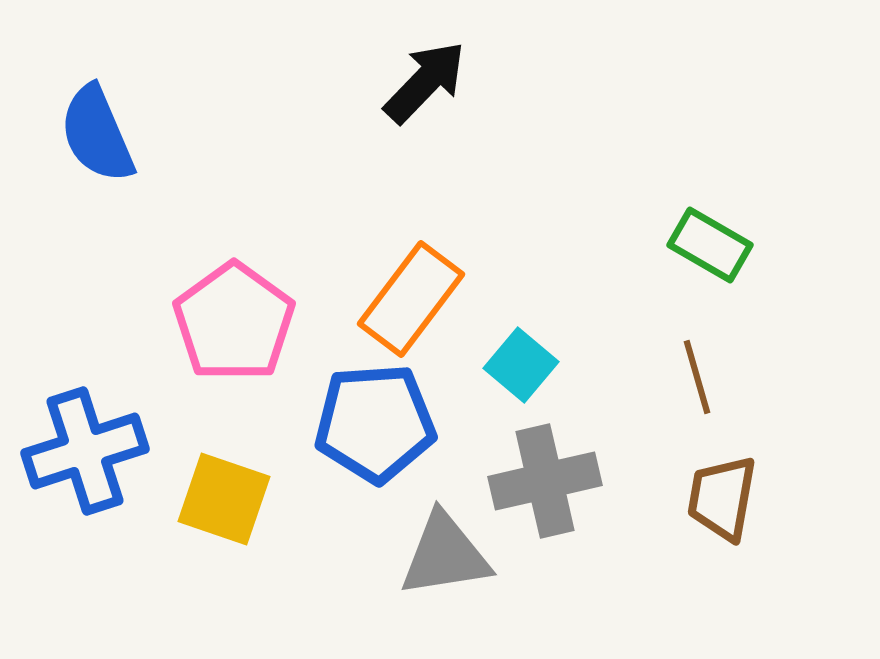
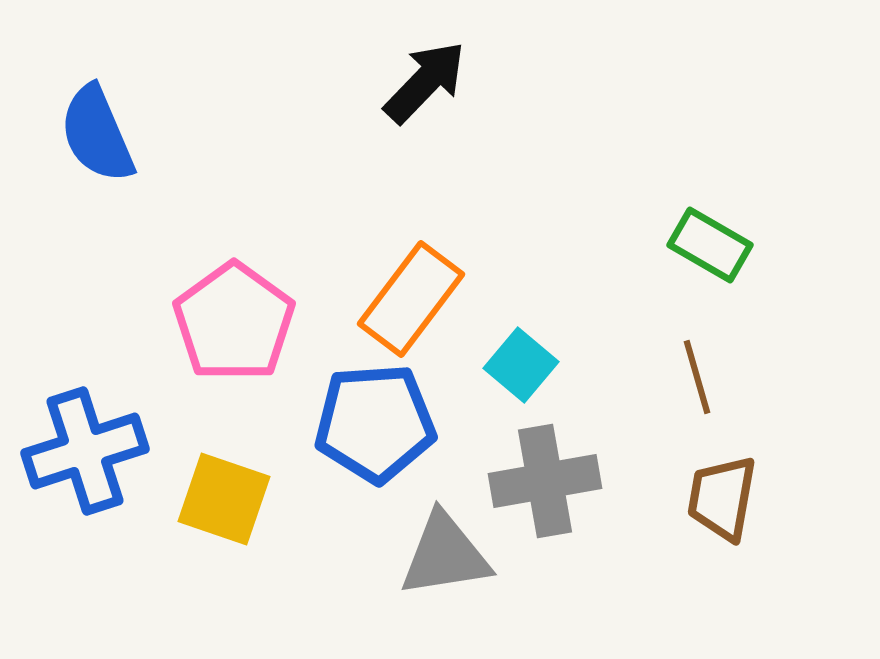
gray cross: rotated 3 degrees clockwise
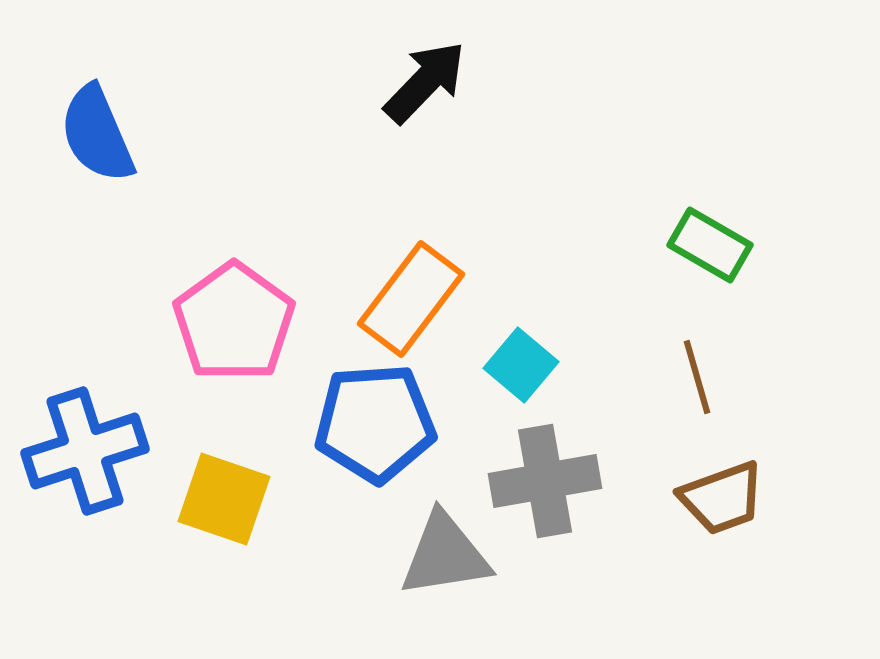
brown trapezoid: rotated 120 degrees counterclockwise
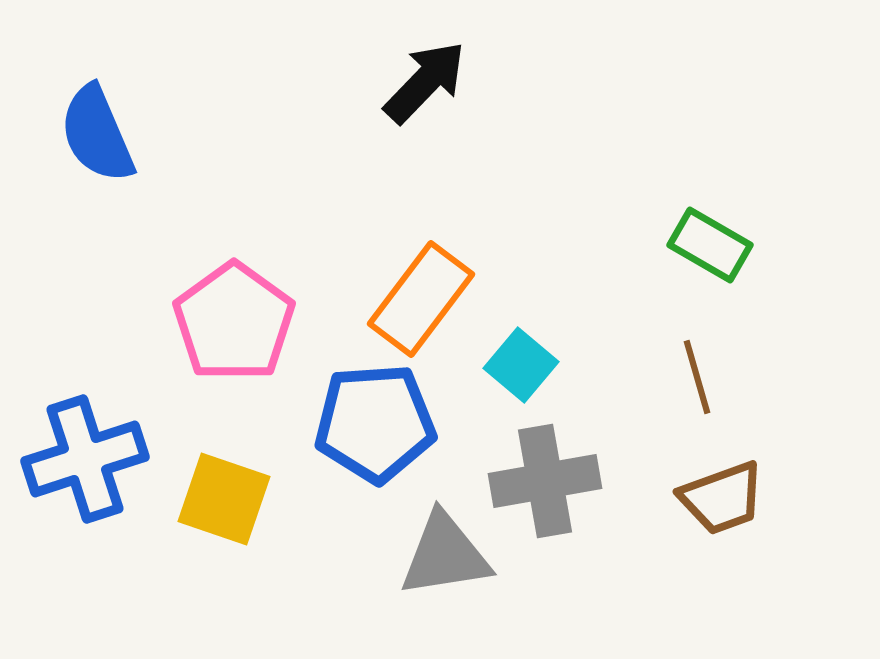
orange rectangle: moved 10 px right
blue cross: moved 8 px down
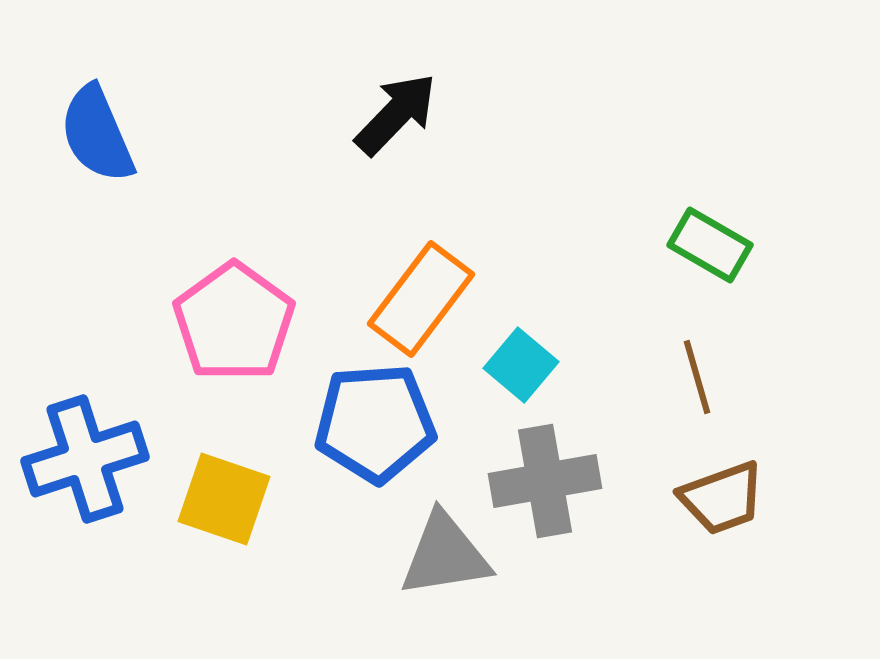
black arrow: moved 29 px left, 32 px down
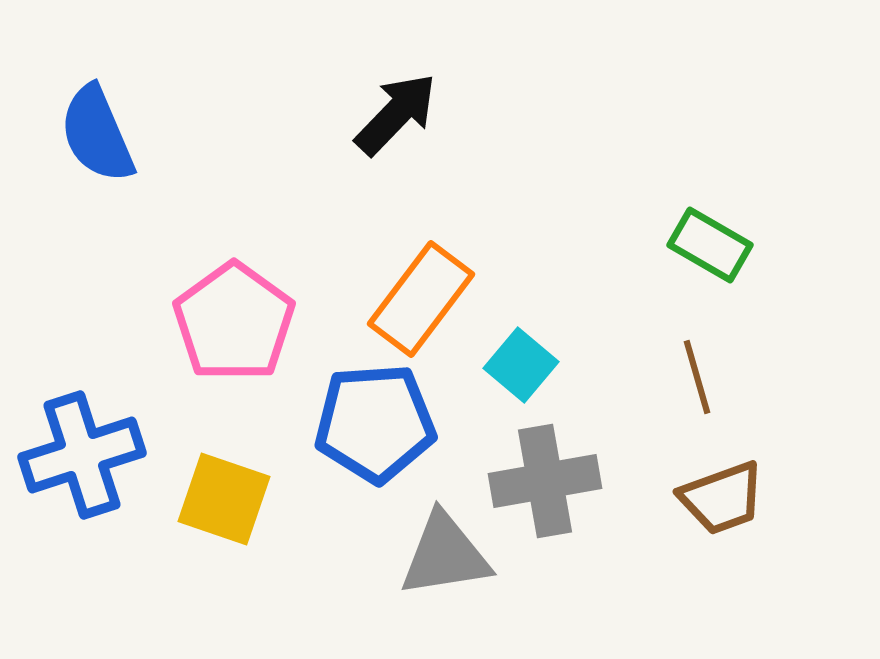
blue cross: moved 3 px left, 4 px up
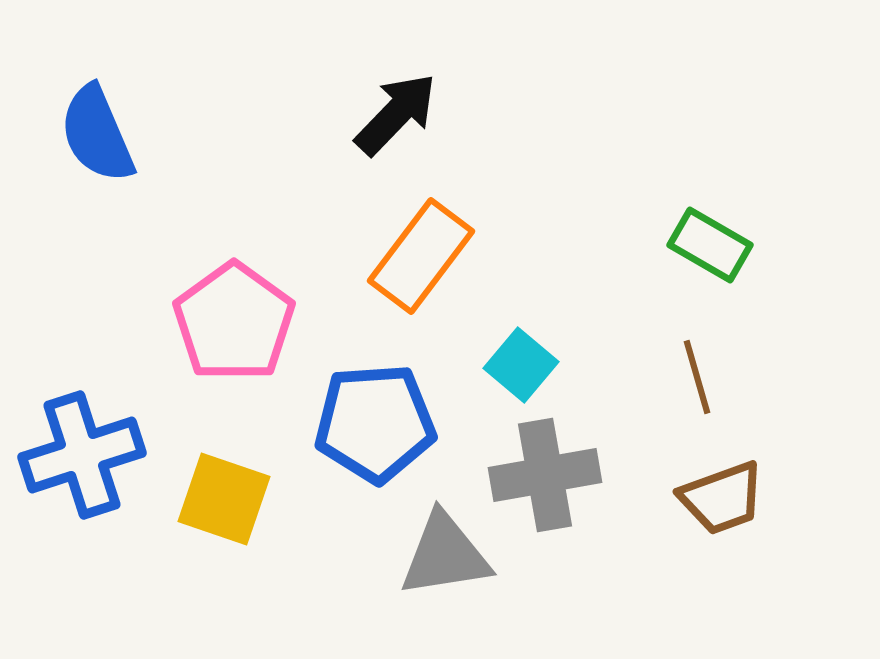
orange rectangle: moved 43 px up
gray cross: moved 6 px up
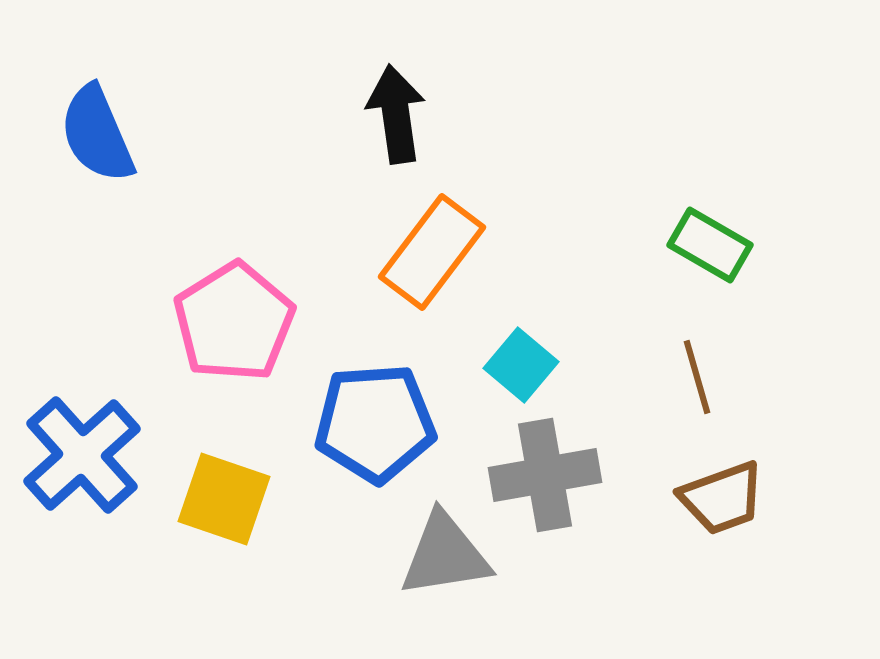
black arrow: rotated 52 degrees counterclockwise
orange rectangle: moved 11 px right, 4 px up
pink pentagon: rotated 4 degrees clockwise
blue cross: rotated 24 degrees counterclockwise
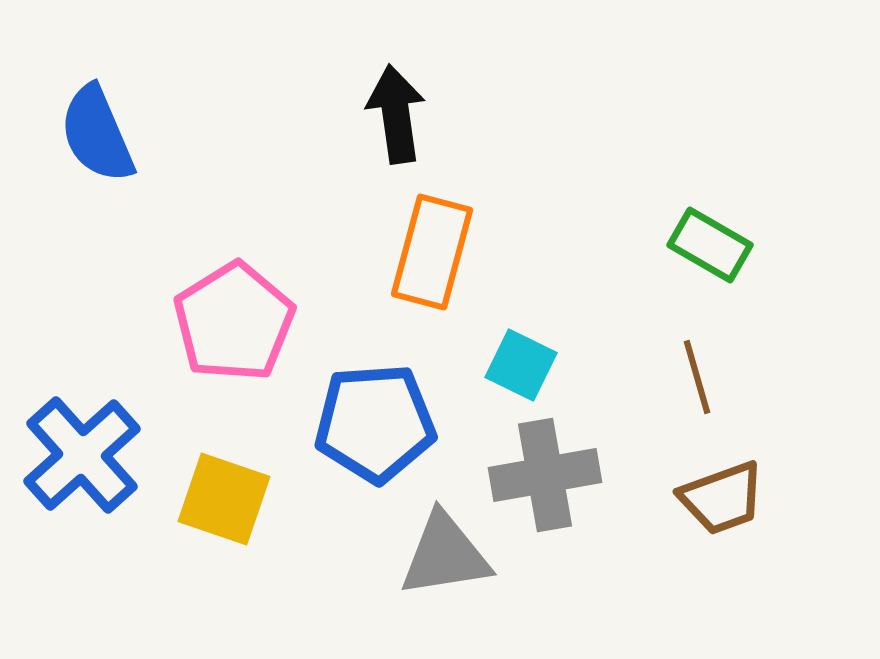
orange rectangle: rotated 22 degrees counterclockwise
cyan square: rotated 14 degrees counterclockwise
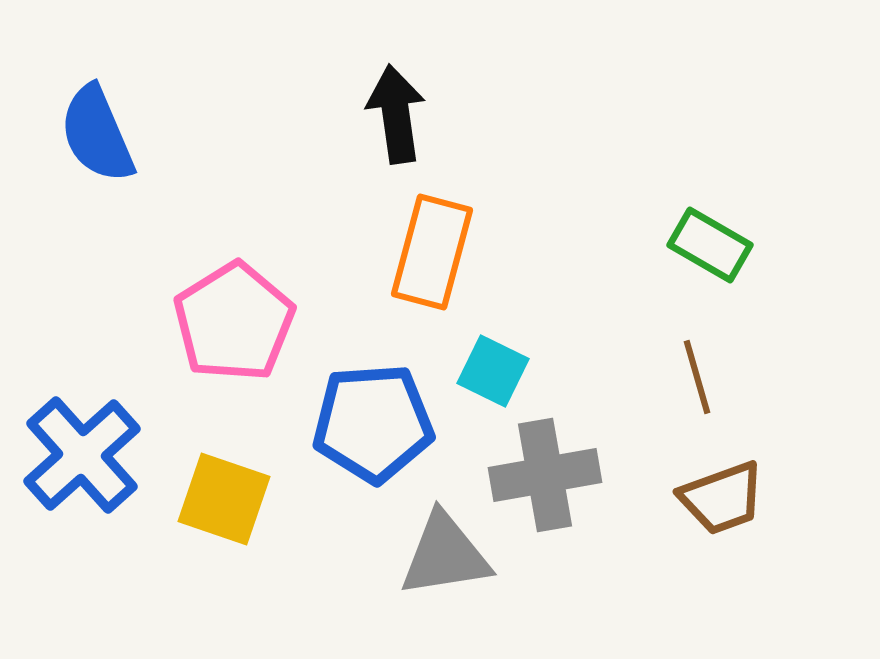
cyan square: moved 28 px left, 6 px down
blue pentagon: moved 2 px left
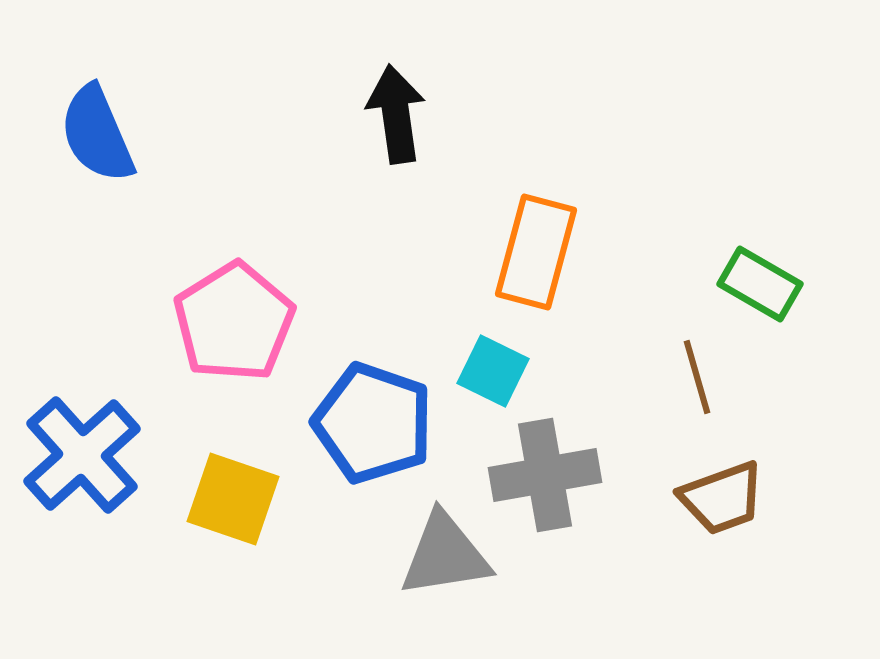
green rectangle: moved 50 px right, 39 px down
orange rectangle: moved 104 px right
blue pentagon: rotated 23 degrees clockwise
yellow square: moved 9 px right
